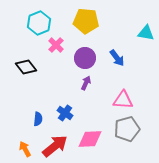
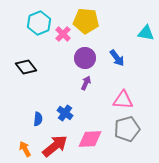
pink cross: moved 7 px right, 11 px up
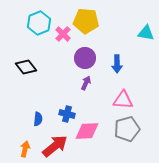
blue arrow: moved 6 px down; rotated 36 degrees clockwise
blue cross: moved 2 px right, 1 px down; rotated 21 degrees counterclockwise
pink diamond: moved 3 px left, 8 px up
orange arrow: rotated 42 degrees clockwise
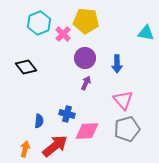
pink triangle: rotated 45 degrees clockwise
blue semicircle: moved 1 px right, 2 px down
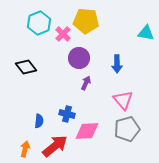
purple circle: moved 6 px left
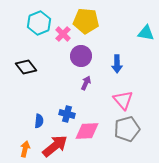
purple circle: moved 2 px right, 2 px up
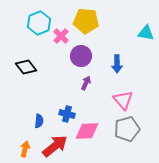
pink cross: moved 2 px left, 2 px down
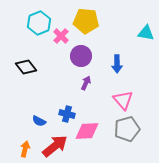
blue semicircle: rotated 112 degrees clockwise
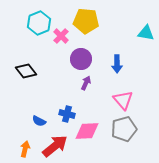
purple circle: moved 3 px down
black diamond: moved 4 px down
gray pentagon: moved 3 px left
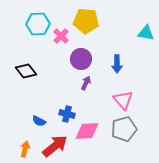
cyan hexagon: moved 1 px left, 1 px down; rotated 20 degrees clockwise
